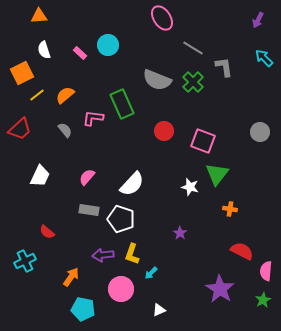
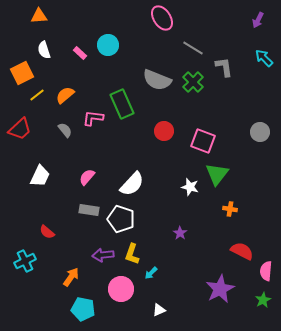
purple star at (220, 289): rotated 12 degrees clockwise
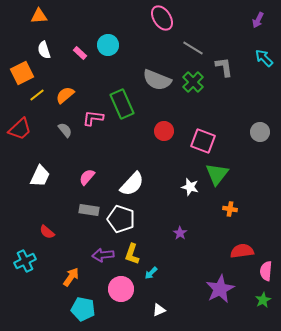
red semicircle at (242, 251): rotated 35 degrees counterclockwise
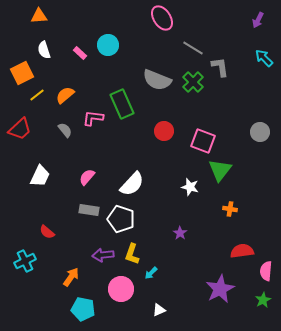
gray L-shape at (224, 67): moved 4 px left
green triangle at (217, 174): moved 3 px right, 4 px up
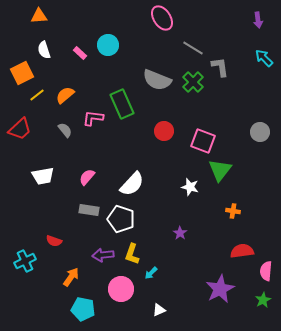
purple arrow at (258, 20): rotated 35 degrees counterclockwise
white trapezoid at (40, 176): moved 3 px right; rotated 55 degrees clockwise
orange cross at (230, 209): moved 3 px right, 2 px down
red semicircle at (47, 232): moved 7 px right, 9 px down; rotated 21 degrees counterclockwise
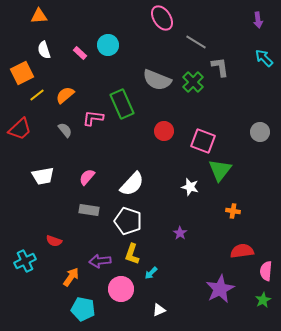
gray line at (193, 48): moved 3 px right, 6 px up
white pentagon at (121, 219): moved 7 px right, 2 px down
purple arrow at (103, 255): moved 3 px left, 6 px down
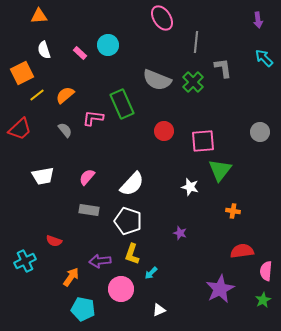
gray line at (196, 42): rotated 65 degrees clockwise
gray L-shape at (220, 67): moved 3 px right, 1 px down
pink square at (203, 141): rotated 25 degrees counterclockwise
purple star at (180, 233): rotated 16 degrees counterclockwise
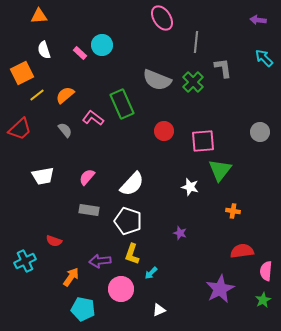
purple arrow at (258, 20): rotated 105 degrees clockwise
cyan circle at (108, 45): moved 6 px left
pink L-shape at (93, 118): rotated 30 degrees clockwise
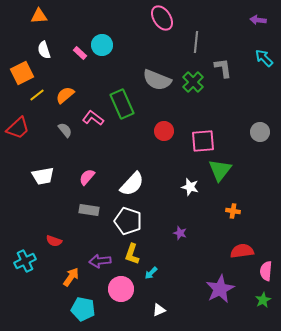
red trapezoid at (20, 129): moved 2 px left, 1 px up
